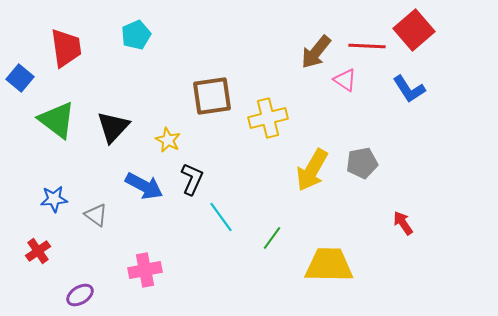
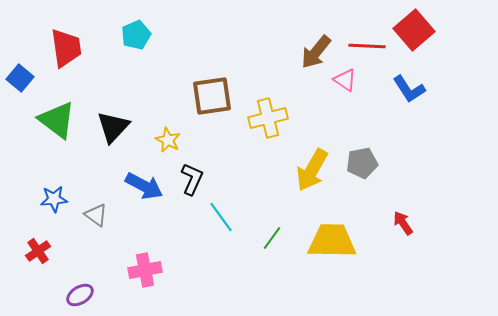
yellow trapezoid: moved 3 px right, 24 px up
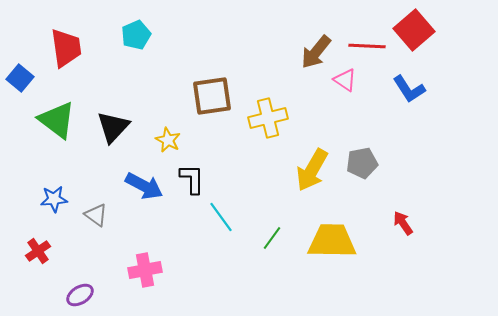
black L-shape: rotated 24 degrees counterclockwise
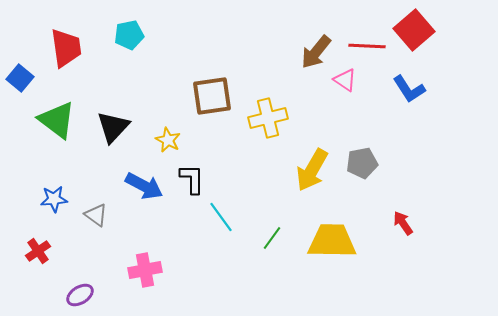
cyan pentagon: moved 7 px left; rotated 12 degrees clockwise
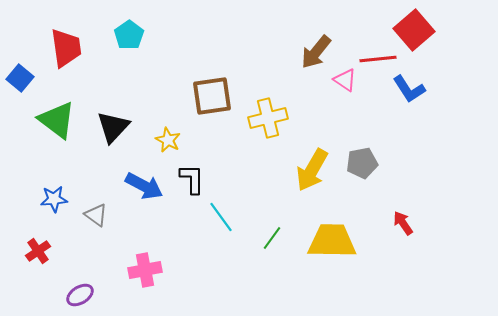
cyan pentagon: rotated 24 degrees counterclockwise
red line: moved 11 px right, 13 px down; rotated 9 degrees counterclockwise
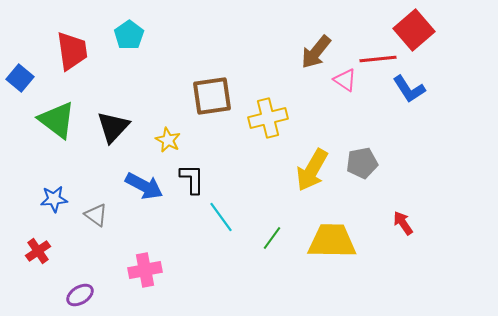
red trapezoid: moved 6 px right, 3 px down
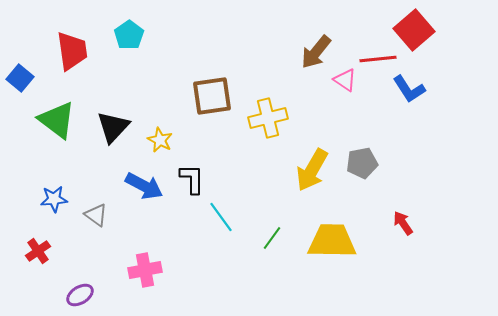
yellow star: moved 8 px left
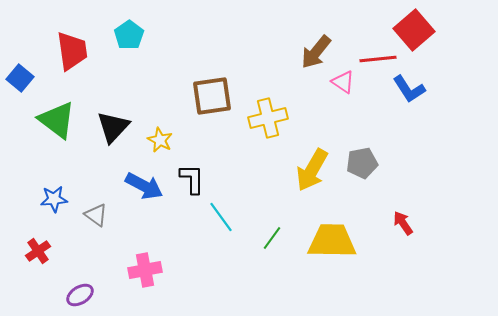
pink triangle: moved 2 px left, 2 px down
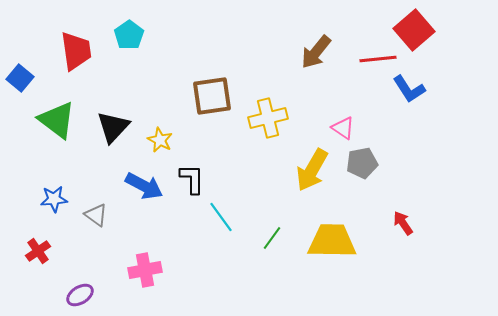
red trapezoid: moved 4 px right
pink triangle: moved 46 px down
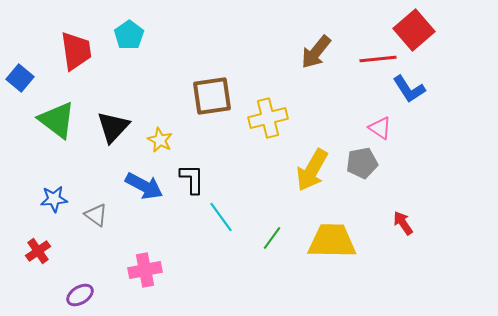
pink triangle: moved 37 px right
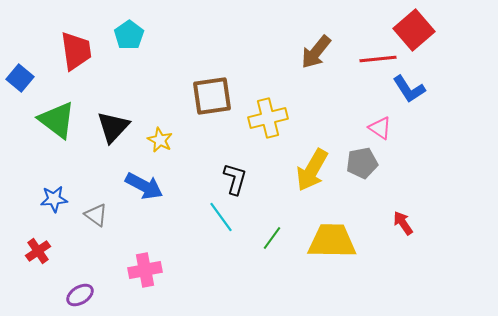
black L-shape: moved 43 px right; rotated 16 degrees clockwise
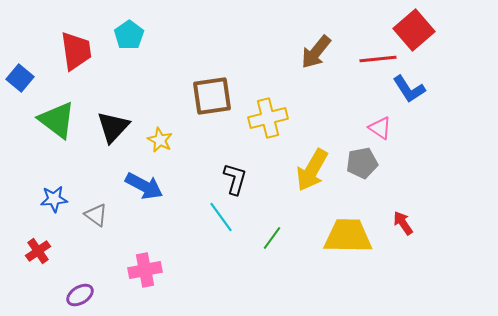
yellow trapezoid: moved 16 px right, 5 px up
